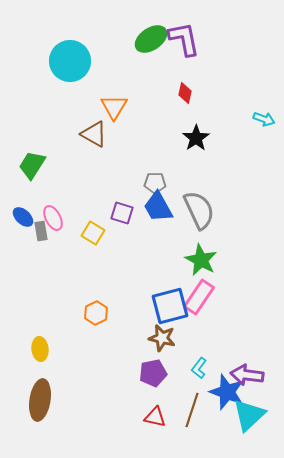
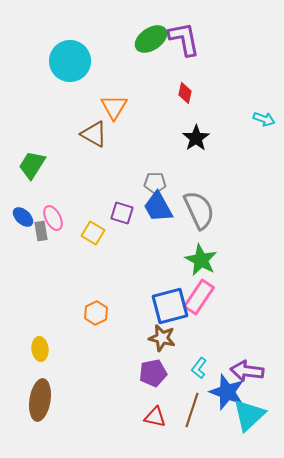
purple arrow: moved 4 px up
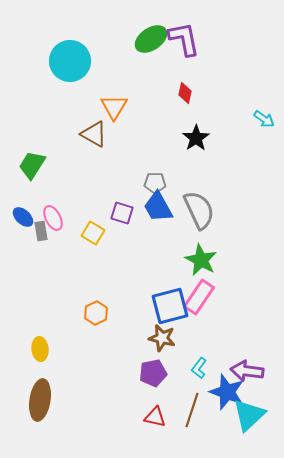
cyan arrow: rotated 15 degrees clockwise
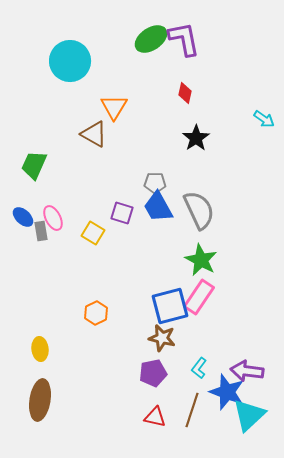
green trapezoid: moved 2 px right; rotated 8 degrees counterclockwise
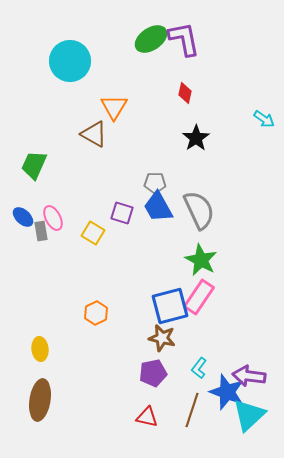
purple arrow: moved 2 px right, 5 px down
red triangle: moved 8 px left
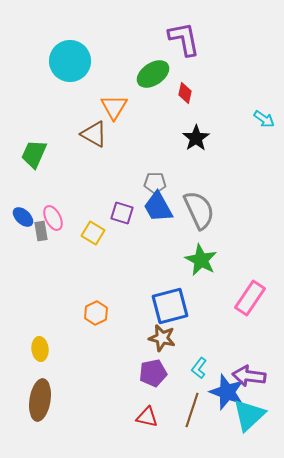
green ellipse: moved 2 px right, 35 px down
green trapezoid: moved 11 px up
pink rectangle: moved 51 px right, 1 px down
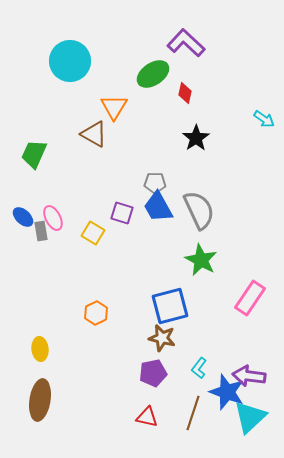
purple L-shape: moved 2 px right, 4 px down; rotated 36 degrees counterclockwise
brown line: moved 1 px right, 3 px down
cyan triangle: moved 1 px right, 2 px down
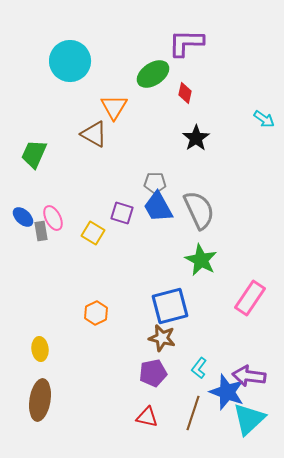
purple L-shape: rotated 42 degrees counterclockwise
cyan triangle: moved 1 px left, 2 px down
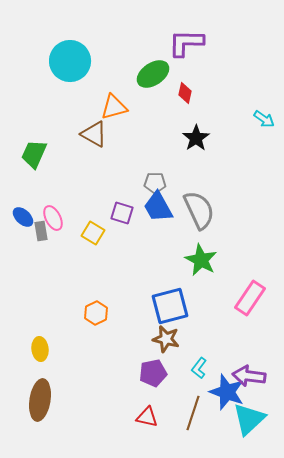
orange triangle: rotated 44 degrees clockwise
brown star: moved 4 px right, 1 px down
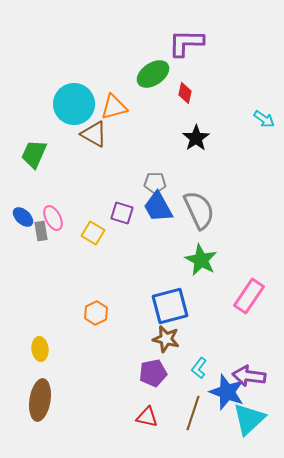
cyan circle: moved 4 px right, 43 px down
pink rectangle: moved 1 px left, 2 px up
